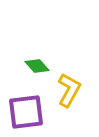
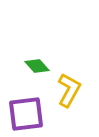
purple square: moved 2 px down
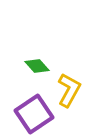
purple square: moved 8 px right; rotated 27 degrees counterclockwise
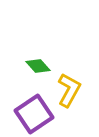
green diamond: moved 1 px right
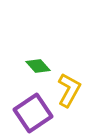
purple square: moved 1 px left, 1 px up
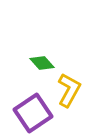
green diamond: moved 4 px right, 3 px up
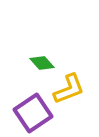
yellow L-shape: moved 1 px up; rotated 40 degrees clockwise
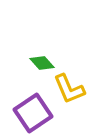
yellow L-shape: rotated 88 degrees clockwise
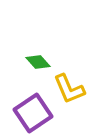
green diamond: moved 4 px left, 1 px up
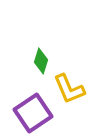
green diamond: moved 3 px right, 1 px up; rotated 60 degrees clockwise
